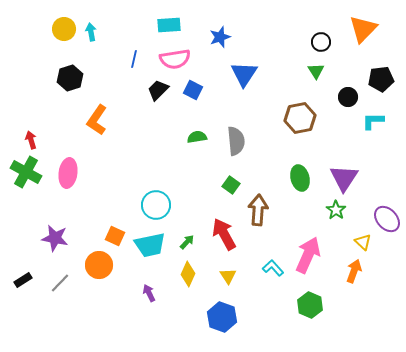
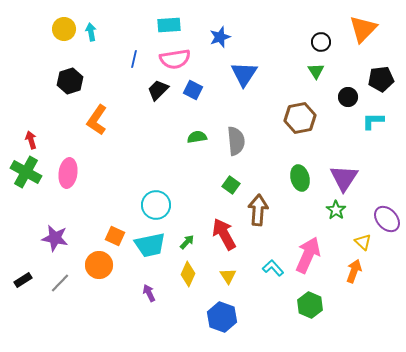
black hexagon at (70, 78): moved 3 px down
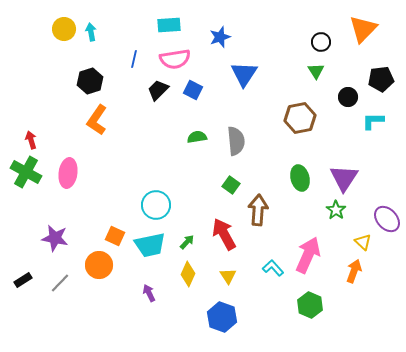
black hexagon at (70, 81): moved 20 px right
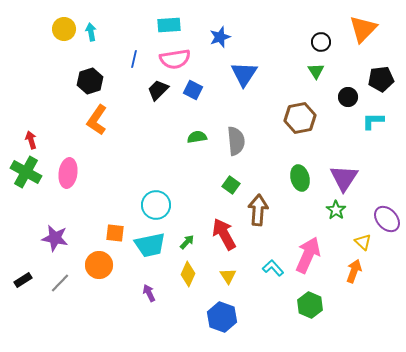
orange square at (115, 236): moved 3 px up; rotated 18 degrees counterclockwise
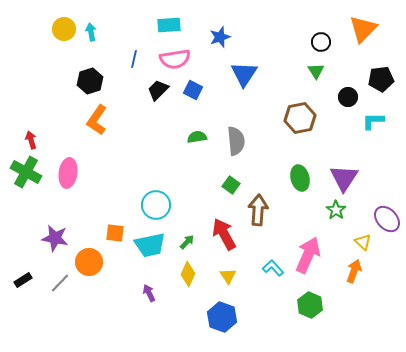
orange circle at (99, 265): moved 10 px left, 3 px up
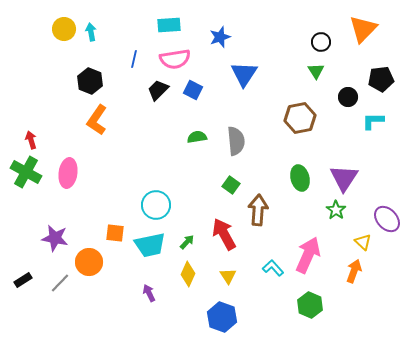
black hexagon at (90, 81): rotated 20 degrees counterclockwise
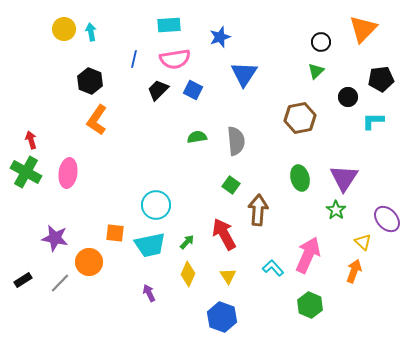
green triangle at (316, 71): rotated 18 degrees clockwise
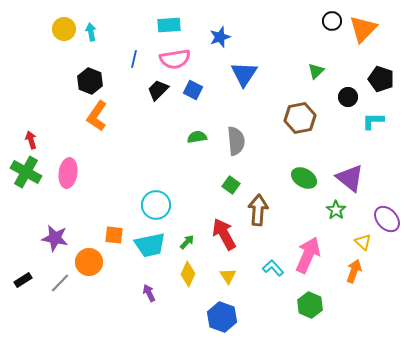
black circle at (321, 42): moved 11 px right, 21 px up
black pentagon at (381, 79): rotated 25 degrees clockwise
orange L-shape at (97, 120): moved 4 px up
green ellipse at (300, 178): moved 4 px right; rotated 45 degrees counterclockwise
purple triangle at (344, 178): moved 6 px right; rotated 24 degrees counterclockwise
orange square at (115, 233): moved 1 px left, 2 px down
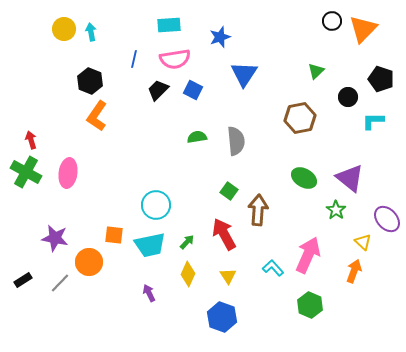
green square at (231, 185): moved 2 px left, 6 px down
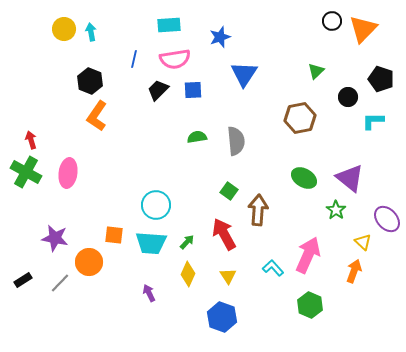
blue square at (193, 90): rotated 30 degrees counterclockwise
cyan trapezoid at (150, 245): moved 1 px right, 2 px up; rotated 16 degrees clockwise
